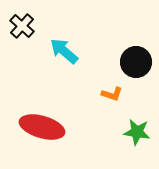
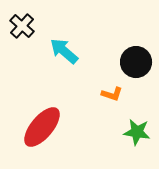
red ellipse: rotated 66 degrees counterclockwise
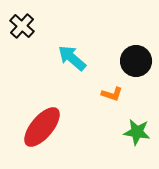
cyan arrow: moved 8 px right, 7 px down
black circle: moved 1 px up
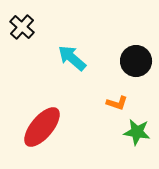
black cross: moved 1 px down
orange L-shape: moved 5 px right, 9 px down
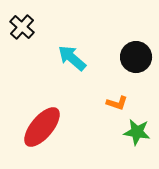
black circle: moved 4 px up
